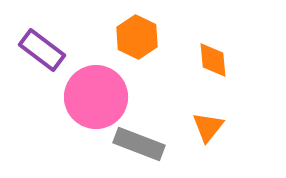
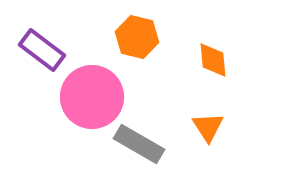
orange hexagon: rotated 12 degrees counterclockwise
pink circle: moved 4 px left
orange triangle: rotated 12 degrees counterclockwise
gray rectangle: rotated 9 degrees clockwise
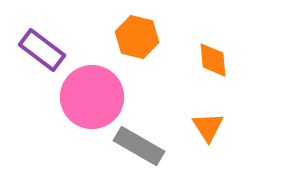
gray rectangle: moved 2 px down
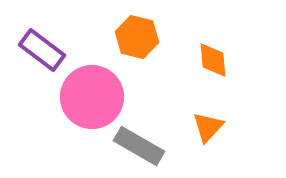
orange triangle: rotated 16 degrees clockwise
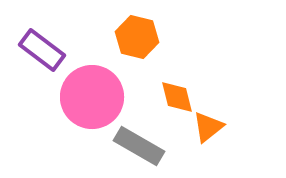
orange diamond: moved 36 px left, 37 px down; rotated 9 degrees counterclockwise
orange triangle: rotated 8 degrees clockwise
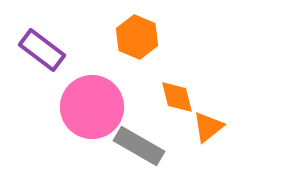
orange hexagon: rotated 9 degrees clockwise
pink circle: moved 10 px down
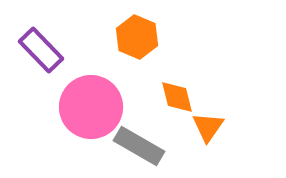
purple rectangle: moved 1 px left; rotated 9 degrees clockwise
pink circle: moved 1 px left
orange triangle: rotated 16 degrees counterclockwise
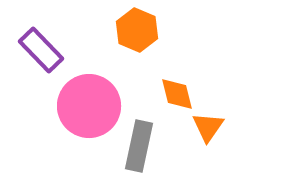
orange hexagon: moved 7 px up
orange diamond: moved 3 px up
pink circle: moved 2 px left, 1 px up
gray rectangle: rotated 72 degrees clockwise
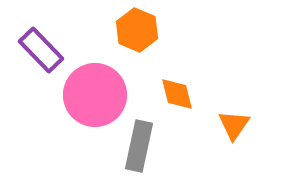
pink circle: moved 6 px right, 11 px up
orange triangle: moved 26 px right, 2 px up
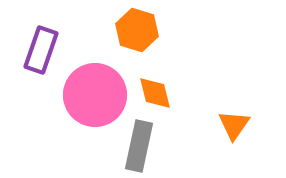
orange hexagon: rotated 6 degrees counterclockwise
purple rectangle: rotated 63 degrees clockwise
orange diamond: moved 22 px left, 1 px up
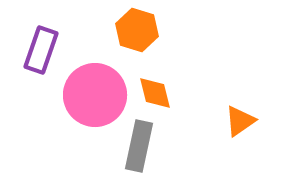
orange triangle: moved 6 px right, 4 px up; rotated 20 degrees clockwise
